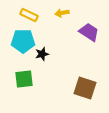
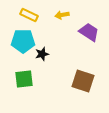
yellow arrow: moved 2 px down
brown square: moved 2 px left, 7 px up
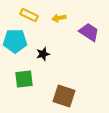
yellow arrow: moved 3 px left, 3 px down
cyan pentagon: moved 8 px left
black star: moved 1 px right
brown square: moved 19 px left, 15 px down
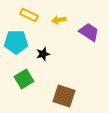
yellow arrow: moved 2 px down
cyan pentagon: moved 1 px right, 1 px down
green square: rotated 24 degrees counterclockwise
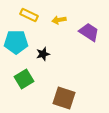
brown square: moved 2 px down
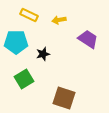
purple trapezoid: moved 1 px left, 7 px down
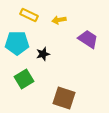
cyan pentagon: moved 1 px right, 1 px down
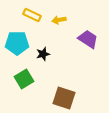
yellow rectangle: moved 3 px right
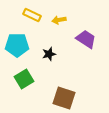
purple trapezoid: moved 2 px left
cyan pentagon: moved 2 px down
black star: moved 6 px right
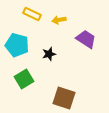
yellow rectangle: moved 1 px up
cyan pentagon: rotated 15 degrees clockwise
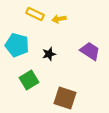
yellow rectangle: moved 3 px right
yellow arrow: moved 1 px up
purple trapezoid: moved 4 px right, 12 px down
green square: moved 5 px right, 1 px down
brown square: moved 1 px right
